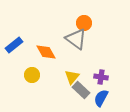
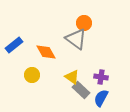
yellow triangle: rotated 35 degrees counterclockwise
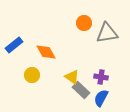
gray triangle: moved 31 px right, 6 px up; rotated 45 degrees counterclockwise
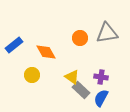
orange circle: moved 4 px left, 15 px down
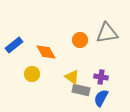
orange circle: moved 2 px down
yellow circle: moved 1 px up
gray rectangle: rotated 30 degrees counterclockwise
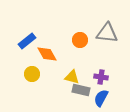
gray triangle: rotated 15 degrees clockwise
blue rectangle: moved 13 px right, 4 px up
orange diamond: moved 1 px right, 2 px down
yellow triangle: rotated 21 degrees counterclockwise
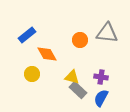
blue rectangle: moved 6 px up
gray rectangle: moved 3 px left; rotated 30 degrees clockwise
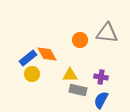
blue rectangle: moved 1 px right, 23 px down
yellow triangle: moved 2 px left, 2 px up; rotated 14 degrees counterclockwise
gray rectangle: rotated 30 degrees counterclockwise
blue semicircle: moved 2 px down
